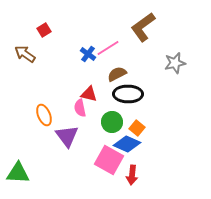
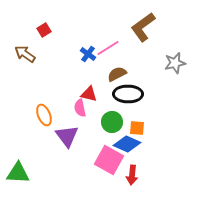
orange square: rotated 35 degrees counterclockwise
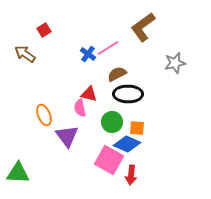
red arrow: moved 1 px left
